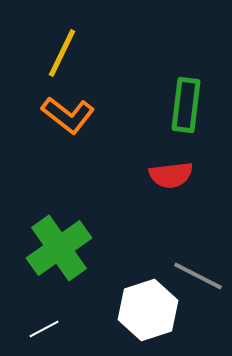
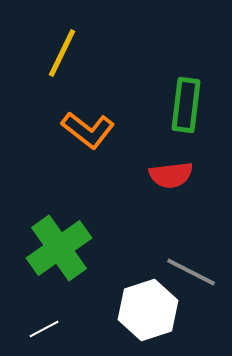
orange L-shape: moved 20 px right, 15 px down
gray line: moved 7 px left, 4 px up
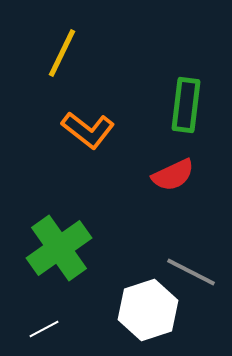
red semicircle: moved 2 px right; rotated 18 degrees counterclockwise
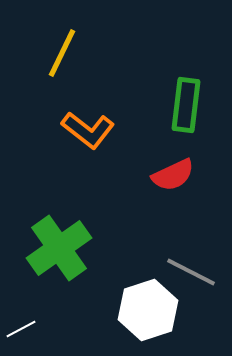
white line: moved 23 px left
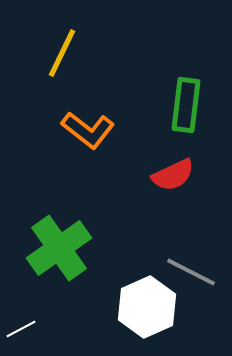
white hexagon: moved 1 px left, 3 px up; rotated 6 degrees counterclockwise
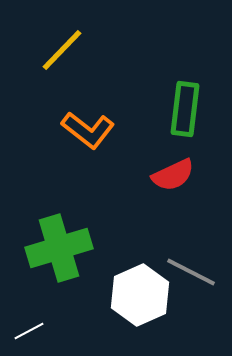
yellow line: moved 3 px up; rotated 18 degrees clockwise
green rectangle: moved 1 px left, 4 px down
green cross: rotated 18 degrees clockwise
white hexagon: moved 7 px left, 12 px up
white line: moved 8 px right, 2 px down
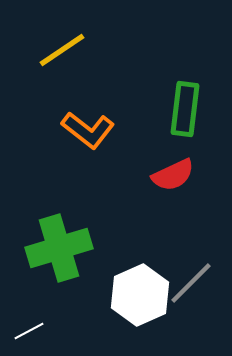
yellow line: rotated 12 degrees clockwise
gray line: moved 11 px down; rotated 72 degrees counterclockwise
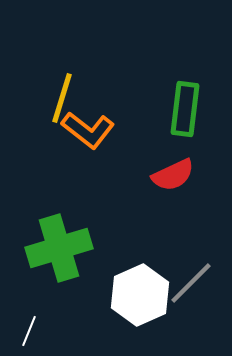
yellow line: moved 48 px down; rotated 39 degrees counterclockwise
white line: rotated 40 degrees counterclockwise
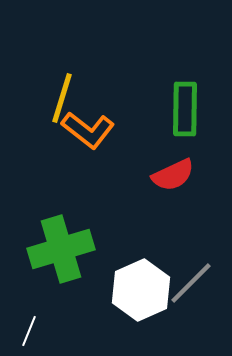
green rectangle: rotated 6 degrees counterclockwise
green cross: moved 2 px right, 1 px down
white hexagon: moved 1 px right, 5 px up
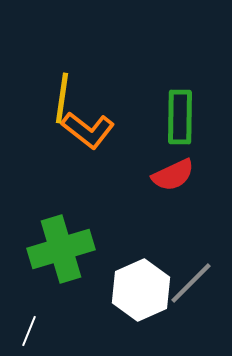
yellow line: rotated 9 degrees counterclockwise
green rectangle: moved 5 px left, 8 px down
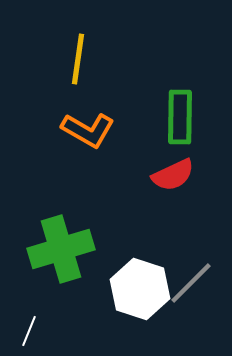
yellow line: moved 16 px right, 39 px up
orange L-shape: rotated 8 degrees counterclockwise
white hexagon: moved 1 px left, 1 px up; rotated 18 degrees counterclockwise
